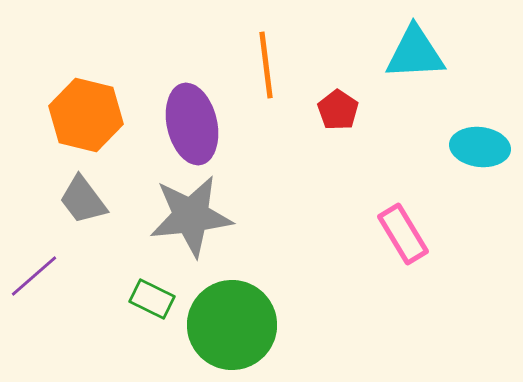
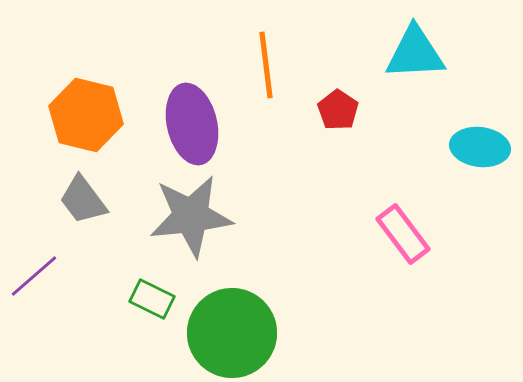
pink rectangle: rotated 6 degrees counterclockwise
green circle: moved 8 px down
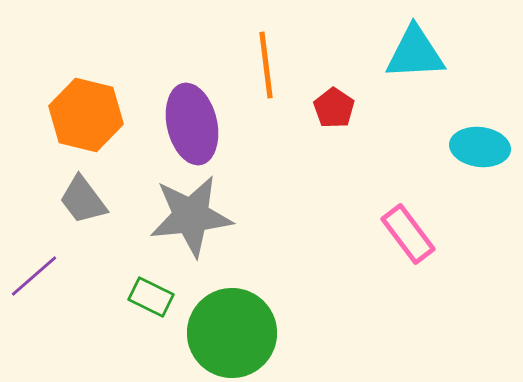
red pentagon: moved 4 px left, 2 px up
pink rectangle: moved 5 px right
green rectangle: moved 1 px left, 2 px up
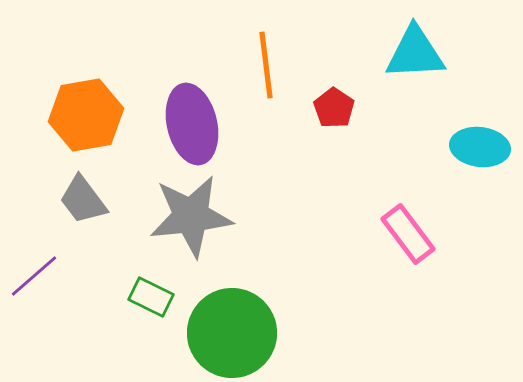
orange hexagon: rotated 24 degrees counterclockwise
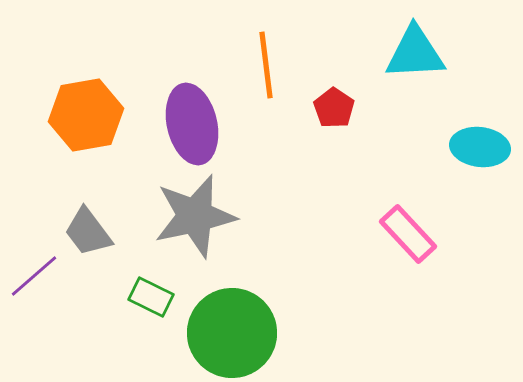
gray trapezoid: moved 5 px right, 32 px down
gray star: moved 4 px right; rotated 6 degrees counterclockwise
pink rectangle: rotated 6 degrees counterclockwise
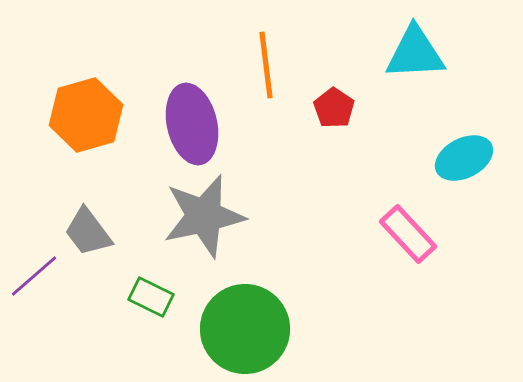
orange hexagon: rotated 6 degrees counterclockwise
cyan ellipse: moved 16 px left, 11 px down; rotated 34 degrees counterclockwise
gray star: moved 9 px right
green circle: moved 13 px right, 4 px up
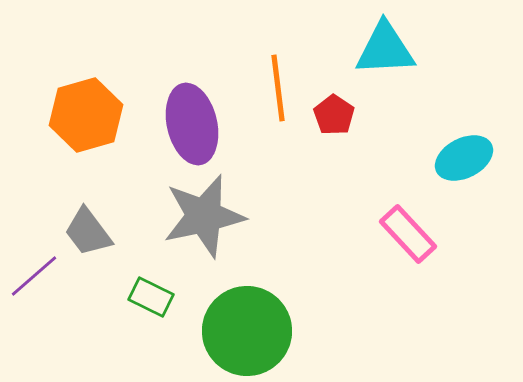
cyan triangle: moved 30 px left, 4 px up
orange line: moved 12 px right, 23 px down
red pentagon: moved 7 px down
green circle: moved 2 px right, 2 px down
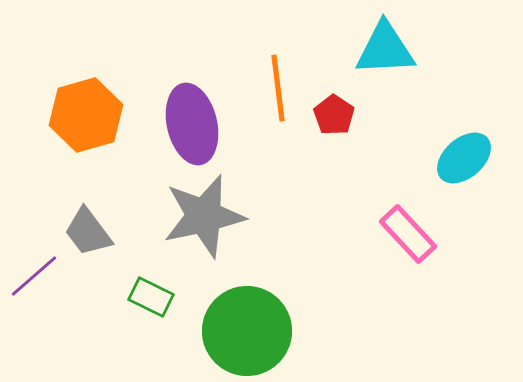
cyan ellipse: rotated 14 degrees counterclockwise
